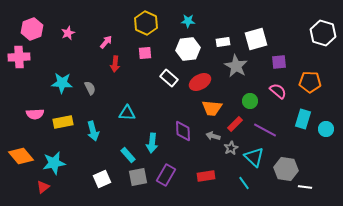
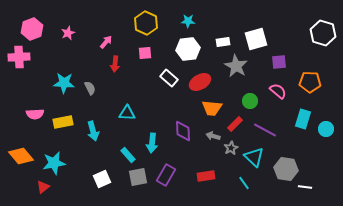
cyan star at (62, 83): moved 2 px right
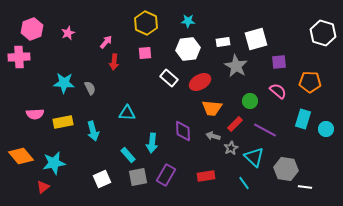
red arrow at (115, 64): moved 1 px left, 2 px up
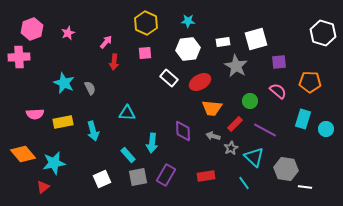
cyan star at (64, 83): rotated 20 degrees clockwise
orange diamond at (21, 156): moved 2 px right, 2 px up
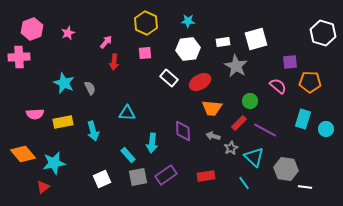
purple square at (279, 62): moved 11 px right
pink semicircle at (278, 91): moved 5 px up
red rectangle at (235, 124): moved 4 px right, 1 px up
purple rectangle at (166, 175): rotated 25 degrees clockwise
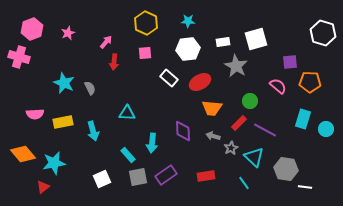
pink cross at (19, 57): rotated 20 degrees clockwise
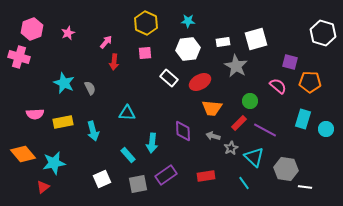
purple square at (290, 62): rotated 21 degrees clockwise
gray square at (138, 177): moved 7 px down
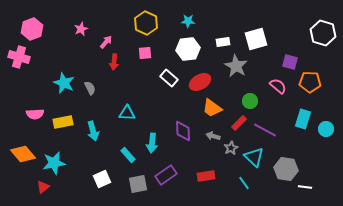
pink star at (68, 33): moved 13 px right, 4 px up
orange trapezoid at (212, 108): rotated 30 degrees clockwise
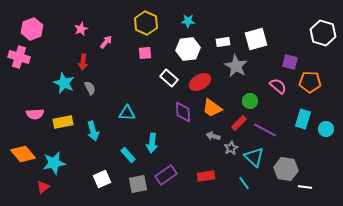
red arrow at (114, 62): moved 31 px left
purple diamond at (183, 131): moved 19 px up
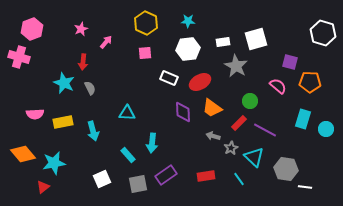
white rectangle at (169, 78): rotated 18 degrees counterclockwise
cyan line at (244, 183): moved 5 px left, 4 px up
